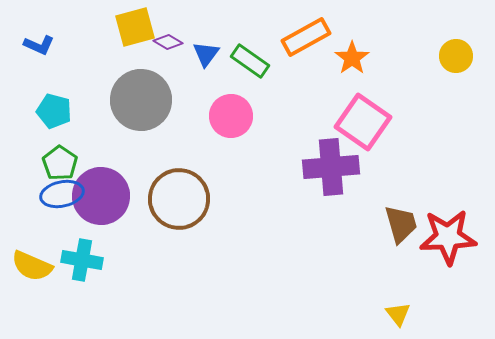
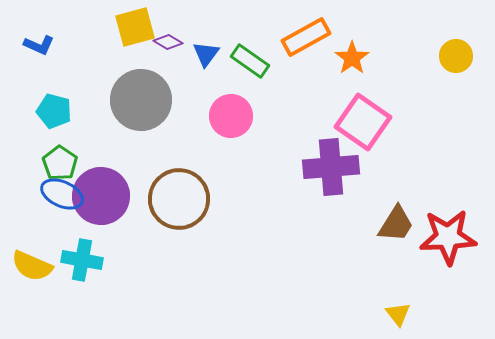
blue ellipse: rotated 36 degrees clockwise
brown trapezoid: moved 5 px left; rotated 48 degrees clockwise
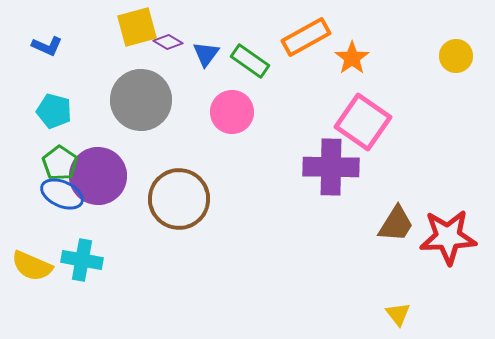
yellow square: moved 2 px right
blue L-shape: moved 8 px right, 1 px down
pink circle: moved 1 px right, 4 px up
purple cross: rotated 6 degrees clockwise
purple circle: moved 3 px left, 20 px up
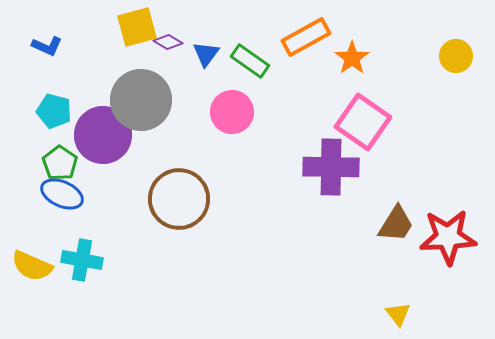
purple circle: moved 5 px right, 41 px up
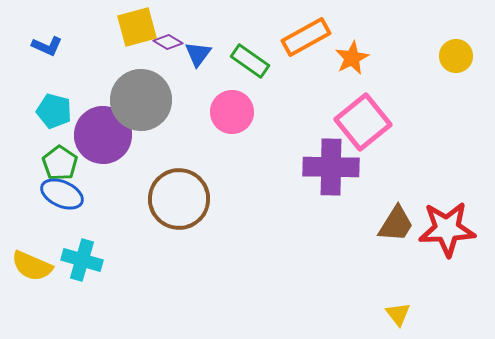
blue triangle: moved 8 px left
orange star: rotated 8 degrees clockwise
pink square: rotated 16 degrees clockwise
red star: moved 1 px left, 8 px up
cyan cross: rotated 6 degrees clockwise
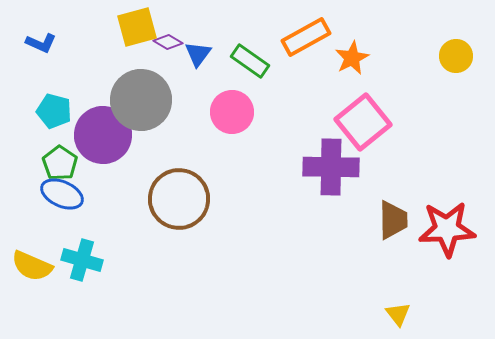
blue L-shape: moved 6 px left, 3 px up
brown trapezoid: moved 3 px left, 4 px up; rotated 33 degrees counterclockwise
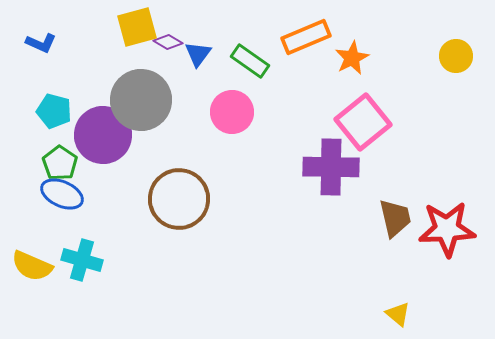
orange rectangle: rotated 6 degrees clockwise
brown trapezoid: moved 2 px right, 2 px up; rotated 12 degrees counterclockwise
yellow triangle: rotated 12 degrees counterclockwise
